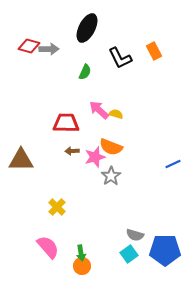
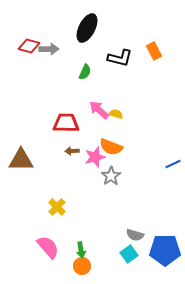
black L-shape: rotated 50 degrees counterclockwise
green arrow: moved 3 px up
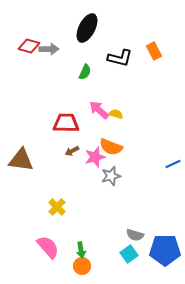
brown arrow: rotated 24 degrees counterclockwise
brown triangle: rotated 8 degrees clockwise
gray star: rotated 18 degrees clockwise
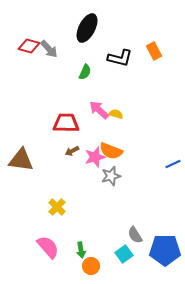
gray arrow: rotated 48 degrees clockwise
orange semicircle: moved 4 px down
gray semicircle: rotated 42 degrees clockwise
cyan square: moved 5 px left
orange circle: moved 9 px right
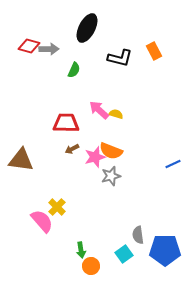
gray arrow: rotated 48 degrees counterclockwise
green semicircle: moved 11 px left, 2 px up
brown arrow: moved 2 px up
gray semicircle: moved 3 px right; rotated 24 degrees clockwise
pink semicircle: moved 6 px left, 26 px up
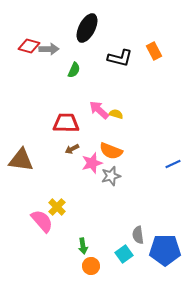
pink star: moved 3 px left, 6 px down
green arrow: moved 2 px right, 4 px up
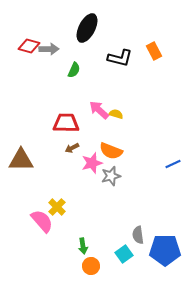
brown arrow: moved 1 px up
brown triangle: rotated 8 degrees counterclockwise
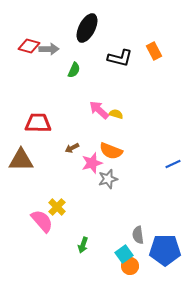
red trapezoid: moved 28 px left
gray star: moved 3 px left, 3 px down
green arrow: moved 1 px up; rotated 28 degrees clockwise
orange circle: moved 39 px right
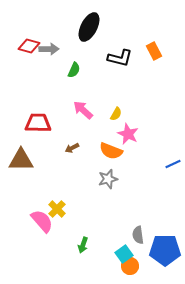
black ellipse: moved 2 px right, 1 px up
pink arrow: moved 16 px left
yellow semicircle: rotated 104 degrees clockwise
pink star: moved 36 px right, 29 px up; rotated 30 degrees counterclockwise
yellow cross: moved 2 px down
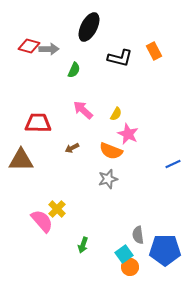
orange circle: moved 1 px down
